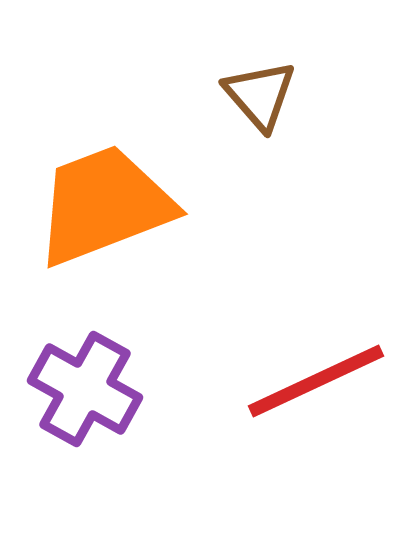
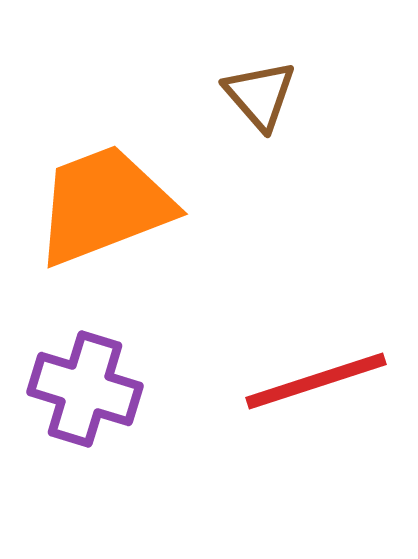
red line: rotated 7 degrees clockwise
purple cross: rotated 12 degrees counterclockwise
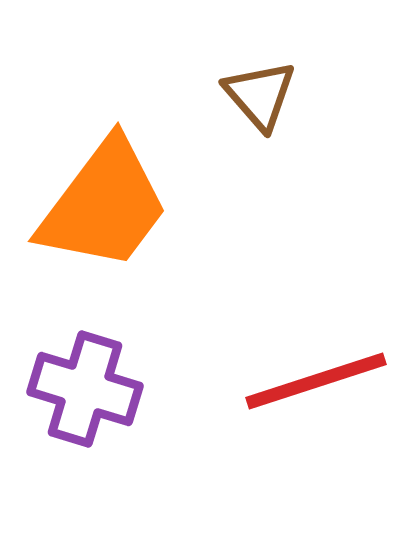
orange trapezoid: rotated 148 degrees clockwise
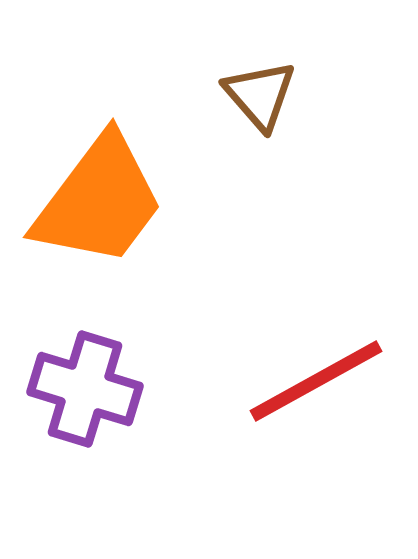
orange trapezoid: moved 5 px left, 4 px up
red line: rotated 11 degrees counterclockwise
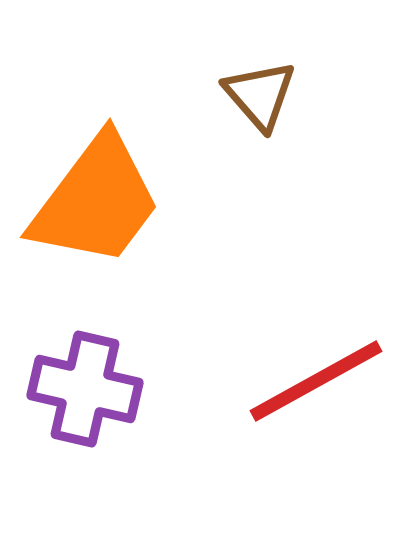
orange trapezoid: moved 3 px left
purple cross: rotated 4 degrees counterclockwise
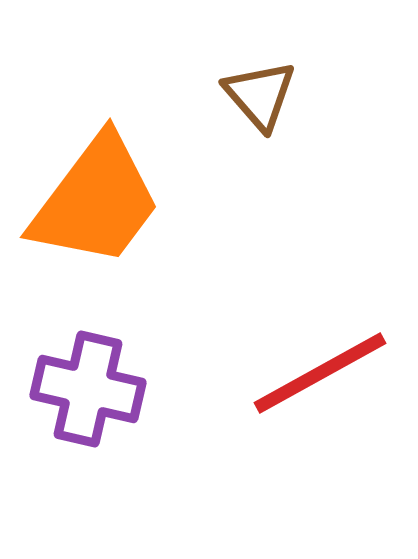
red line: moved 4 px right, 8 px up
purple cross: moved 3 px right
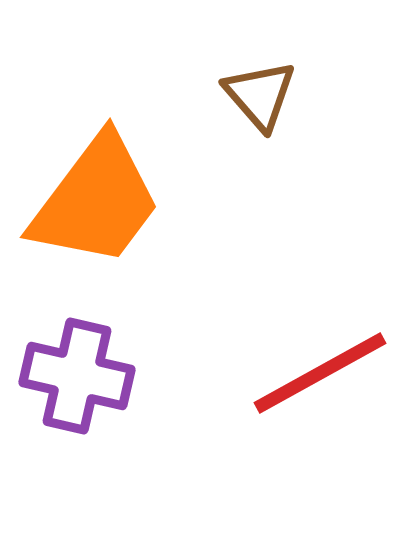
purple cross: moved 11 px left, 13 px up
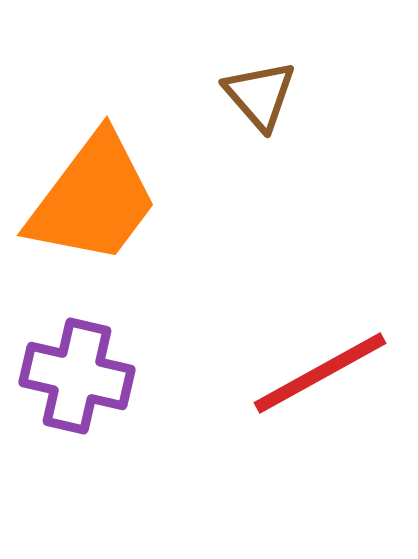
orange trapezoid: moved 3 px left, 2 px up
